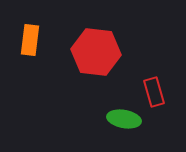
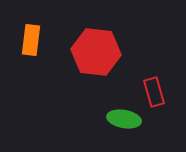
orange rectangle: moved 1 px right
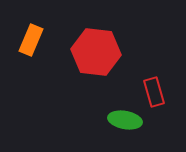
orange rectangle: rotated 16 degrees clockwise
green ellipse: moved 1 px right, 1 px down
